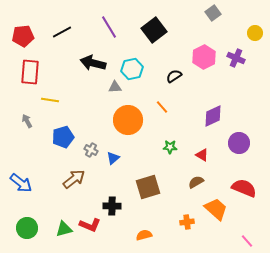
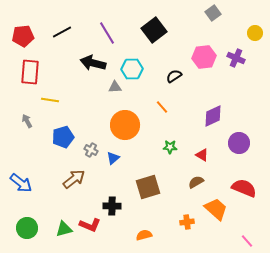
purple line: moved 2 px left, 6 px down
pink hexagon: rotated 20 degrees clockwise
cyan hexagon: rotated 10 degrees clockwise
orange circle: moved 3 px left, 5 px down
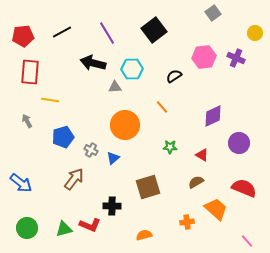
brown arrow: rotated 15 degrees counterclockwise
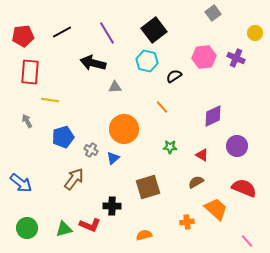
cyan hexagon: moved 15 px right, 8 px up; rotated 15 degrees clockwise
orange circle: moved 1 px left, 4 px down
purple circle: moved 2 px left, 3 px down
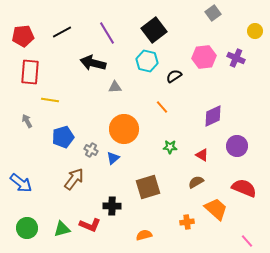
yellow circle: moved 2 px up
green triangle: moved 2 px left
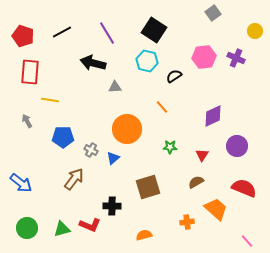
black square: rotated 20 degrees counterclockwise
red pentagon: rotated 25 degrees clockwise
orange circle: moved 3 px right
blue pentagon: rotated 15 degrees clockwise
red triangle: rotated 32 degrees clockwise
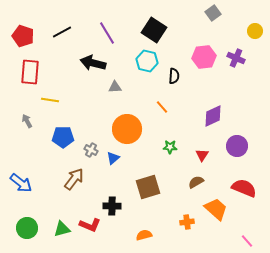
black semicircle: rotated 126 degrees clockwise
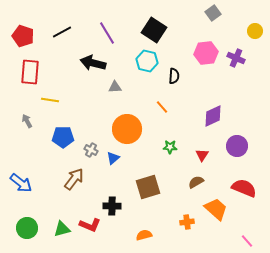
pink hexagon: moved 2 px right, 4 px up
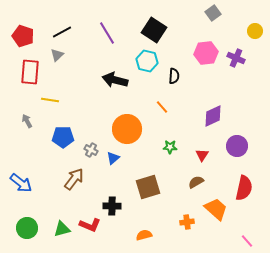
black arrow: moved 22 px right, 17 px down
gray triangle: moved 58 px left, 32 px up; rotated 40 degrees counterclockwise
red semicircle: rotated 80 degrees clockwise
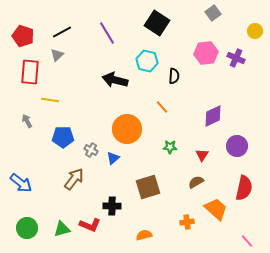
black square: moved 3 px right, 7 px up
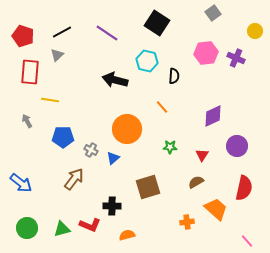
purple line: rotated 25 degrees counterclockwise
orange semicircle: moved 17 px left
